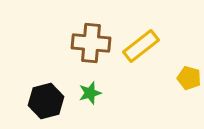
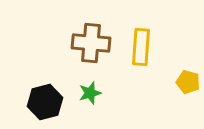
yellow rectangle: moved 1 px down; rotated 48 degrees counterclockwise
yellow pentagon: moved 1 px left, 4 px down
black hexagon: moved 1 px left, 1 px down
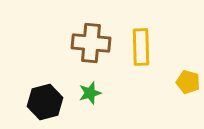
yellow rectangle: rotated 6 degrees counterclockwise
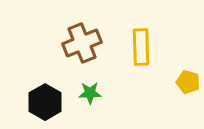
brown cross: moved 9 px left; rotated 27 degrees counterclockwise
green star: rotated 15 degrees clockwise
black hexagon: rotated 16 degrees counterclockwise
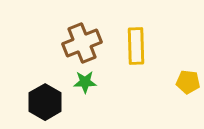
yellow rectangle: moved 5 px left, 1 px up
yellow pentagon: rotated 10 degrees counterclockwise
green star: moved 5 px left, 11 px up
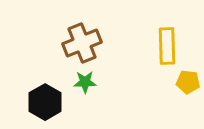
yellow rectangle: moved 31 px right
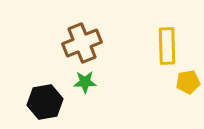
yellow pentagon: rotated 15 degrees counterclockwise
black hexagon: rotated 20 degrees clockwise
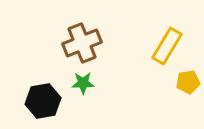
yellow rectangle: rotated 33 degrees clockwise
green star: moved 2 px left, 1 px down
black hexagon: moved 2 px left, 1 px up
